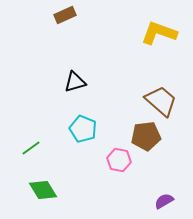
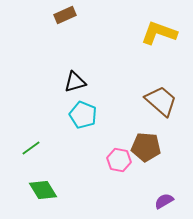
cyan pentagon: moved 14 px up
brown pentagon: moved 11 px down; rotated 12 degrees clockwise
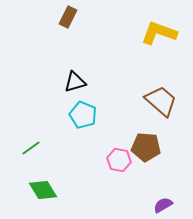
brown rectangle: moved 3 px right, 2 px down; rotated 40 degrees counterclockwise
purple semicircle: moved 1 px left, 4 px down
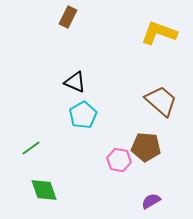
black triangle: rotated 40 degrees clockwise
cyan pentagon: rotated 20 degrees clockwise
green diamond: moved 1 px right; rotated 12 degrees clockwise
purple semicircle: moved 12 px left, 4 px up
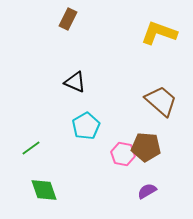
brown rectangle: moved 2 px down
cyan pentagon: moved 3 px right, 11 px down
pink hexagon: moved 4 px right, 6 px up
purple semicircle: moved 4 px left, 10 px up
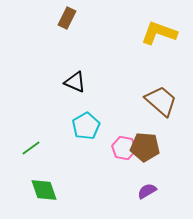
brown rectangle: moved 1 px left, 1 px up
brown pentagon: moved 1 px left
pink hexagon: moved 1 px right, 6 px up
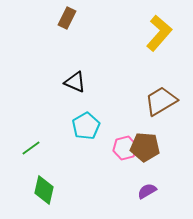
yellow L-shape: rotated 111 degrees clockwise
brown trapezoid: rotated 72 degrees counterclockwise
pink hexagon: moved 1 px right; rotated 25 degrees counterclockwise
green diamond: rotated 32 degrees clockwise
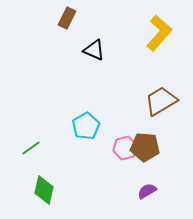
black triangle: moved 19 px right, 32 px up
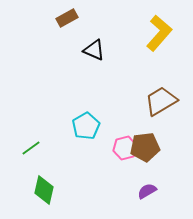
brown rectangle: rotated 35 degrees clockwise
brown pentagon: rotated 12 degrees counterclockwise
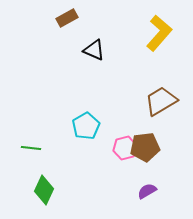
green line: rotated 42 degrees clockwise
green diamond: rotated 12 degrees clockwise
